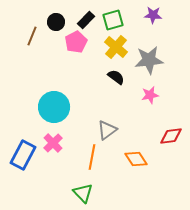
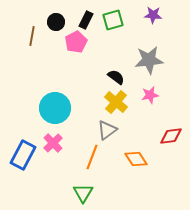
black rectangle: rotated 18 degrees counterclockwise
brown line: rotated 12 degrees counterclockwise
yellow cross: moved 55 px down
cyan circle: moved 1 px right, 1 px down
orange line: rotated 10 degrees clockwise
green triangle: rotated 15 degrees clockwise
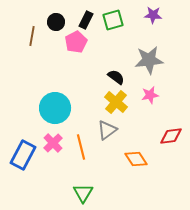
orange line: moved 11 px left, 10 px up; rotated 35 degrees counterclockwise
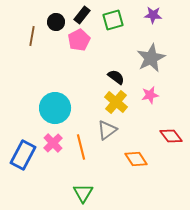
black rectangle: moved 4 px left, 5 px up; rotated 12 degrees clockwise
pink pentagon: moved 3 px right, 2 px up
gray star: moved 2 px right, 2 px up; rotated 20 degrees counterclockwise
red diamond: rotated 60 degrees clockwise
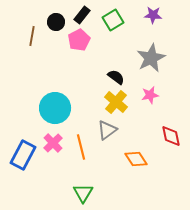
green square: rotated 15 degrees counterclockwise
red diamond: rotated 25 degrees clockwise
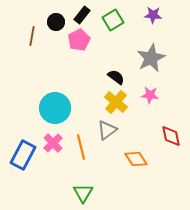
pink star: rotated 18 degrees clockwise
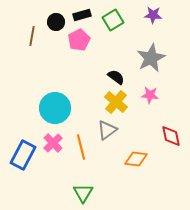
black rectangle: rotated 36 degrees clockwise
orange diamond: rotated 50 degrees counterclockwise
